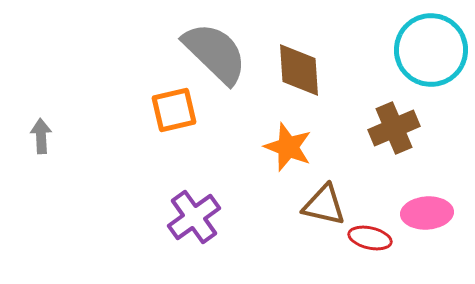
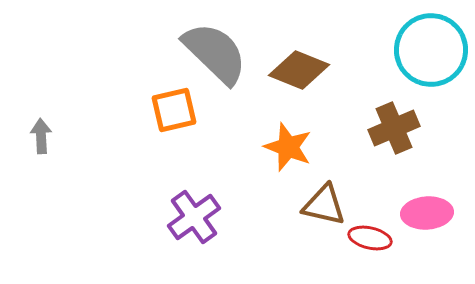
brown diamond: rotated 64 degrees counterclockwise
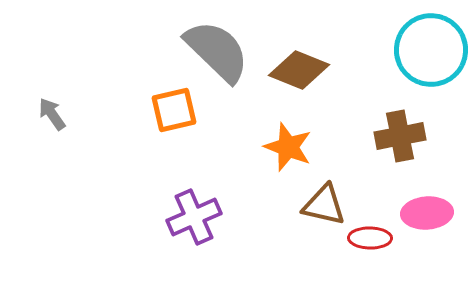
gray semicircle: moved 2 px right, 2 px up
brown cross: moved 6 px right, 8 px down; rotated 12 degrees clockwise
gray arrow: moved 11 px right, 22 px up; rotated 32 degrees counterclockwise
purple cross: rotated 12 degrees clockwise
red ellipse: rotated 12 degrees counterclockwise
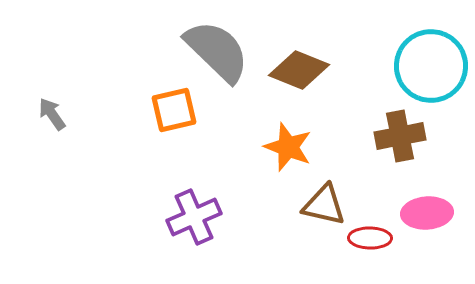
cyan circle: moved 16 px down
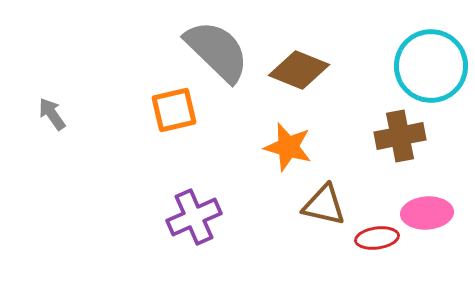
orange star: rotated 6 degrees counterclockwise
red ellipse: moved 7 px right; rotated 9 degrees counterclockwise
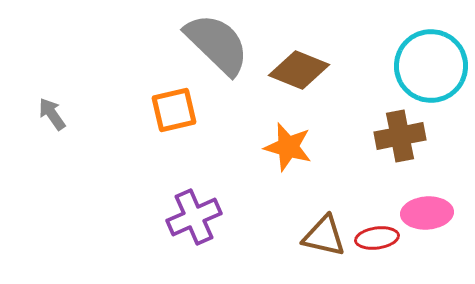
gray semicircle: moved 7 px up
brown triangle: moved 31 px down
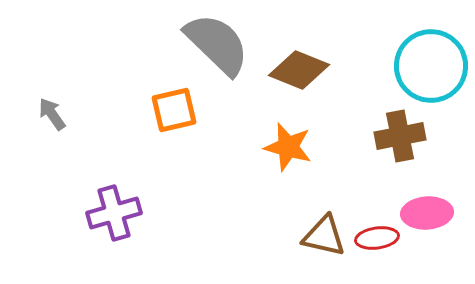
purple cross: moved 80 px left, 4 px up; rotated 8 degrees clockwise
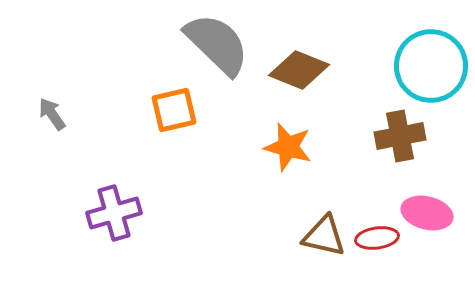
pink ellipse: rotated 18 degrees clockwise
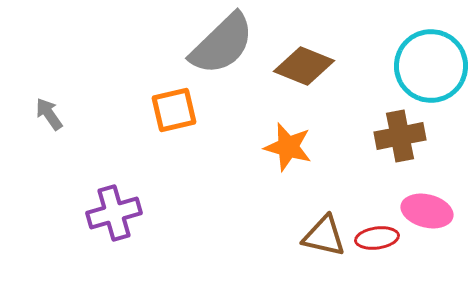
gray semicircle: moved 5 px right; rotated 92 degrees clockwise
brown diamond: moved 5 px right, 4 px up
gray arrow: moved 3 px left
pink ellipse: moved 2 px up
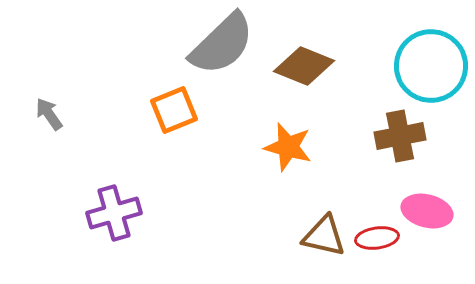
orange square: rotated 9 degrees counterclockwise
